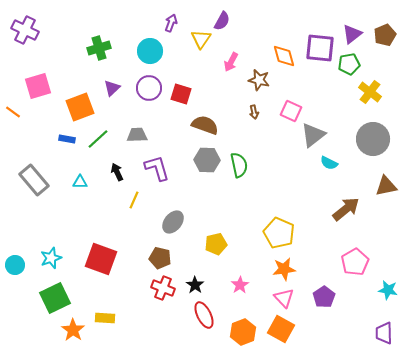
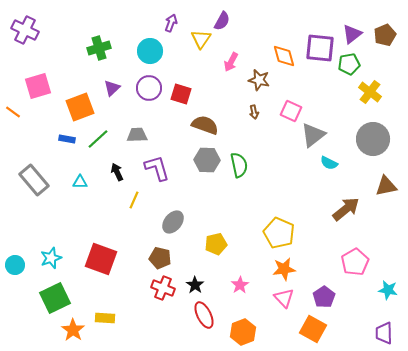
orange square at (281, 329): moved 32 px right
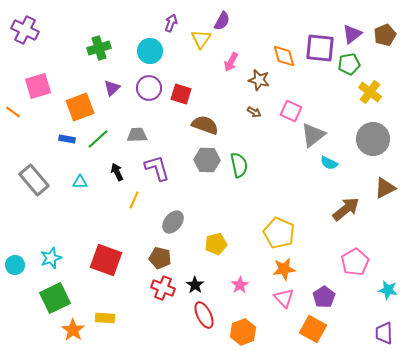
brown arrow at (254, 112): rotated 48 degrees counterclockwise
brown triangle at (386, 186): moved 1 px left, 2 px down; rotated 15 degrees counterclockwise
red square at (101, 259): moved 5 px right, 1 px down
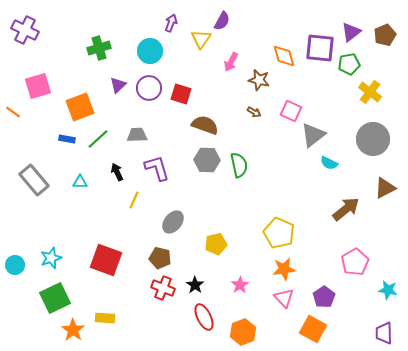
purple triangle at (352, 34): moved 1 px left, 2 px up
purple triangle at (112, 88): moved 6 px right, 3 px up
red ellipse at (204, 315): moved 2 px down
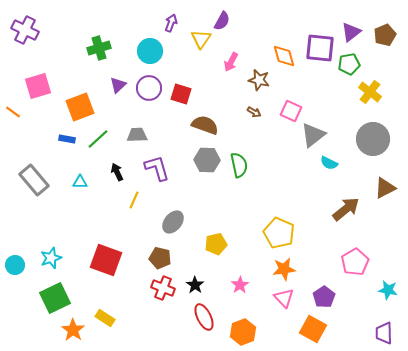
yellow rectangle at (105, 318): rotated 30 degrees clockwise
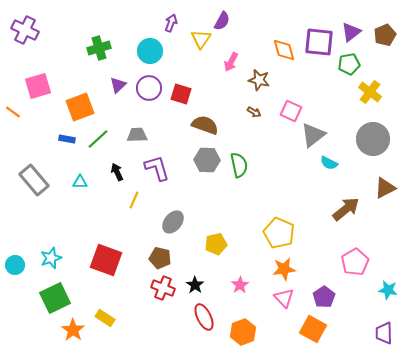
purple square at (320, 48): moved 1 px left, 6 px up
orange diamond at (284, 56): moved 6 px up
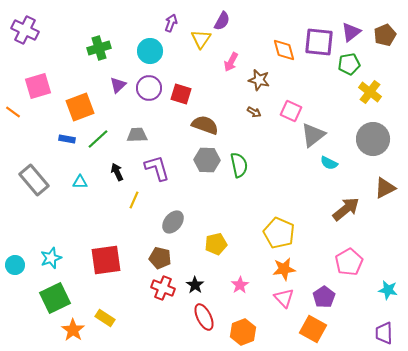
red square at (106, 260): rotated 28 degrees counterclockwise
pink pentagon at (355, 262): moved 6 px left
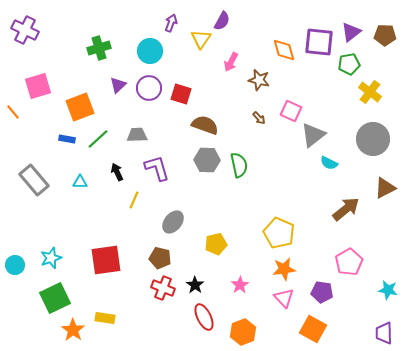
brown pentagon at (385, 35): rotated 25 degrees clockwise
orange line at (13, 112): rotated 14 degrees clockwise
brown arrow at (254, 112): moved 5 px right, 6 px down; rotated 16 degrees clockwise
purple pentagon at (324, 297): moved 2 px left, 5 px up; rotated 30 degrees counterclockwise
yellow rectangle at (105, 318): rotated 24 degrees counterclockwise
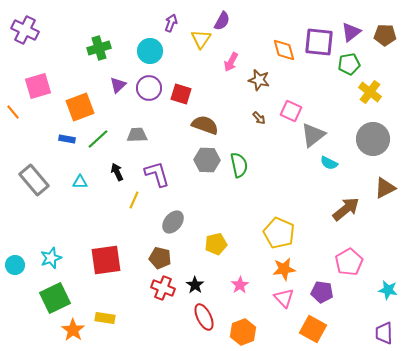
purple L-shape at (157, 168): moved 6 px down
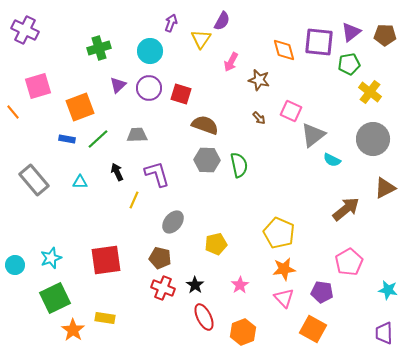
cyan semicircle at (329, 163): moved 3 px right, 3 px up
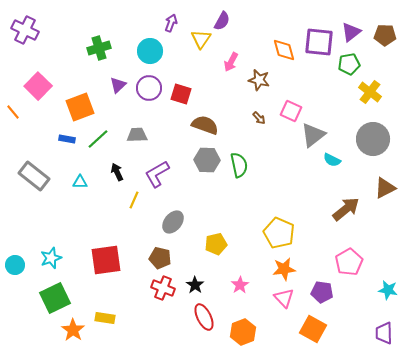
pink square at (38, 86): rotated 28 degrees counterclockwise
purple L-shape at (157, 174): rotated 104 degrees counterclockwise
gray rectangle at (34, 180): moved 4 px up; rotated 12 degrees counterclockwise
